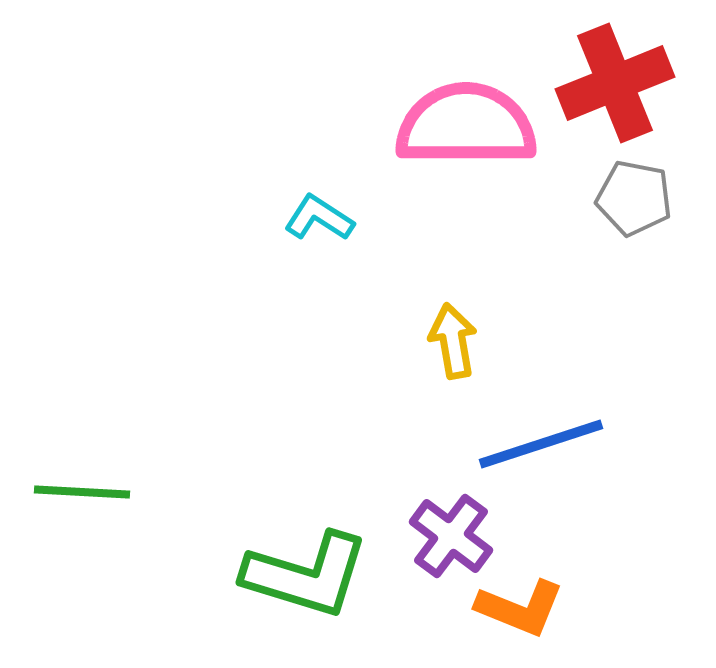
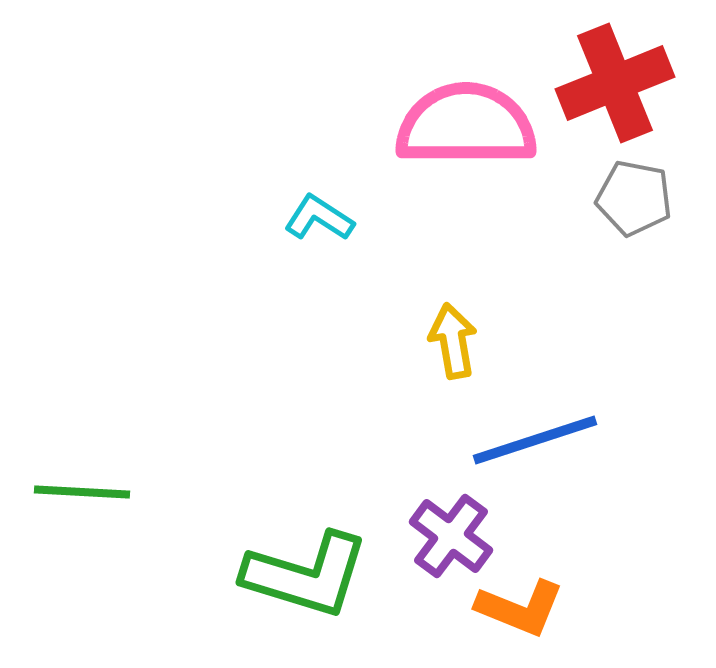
blue line: moved 6 px left, 4 px up
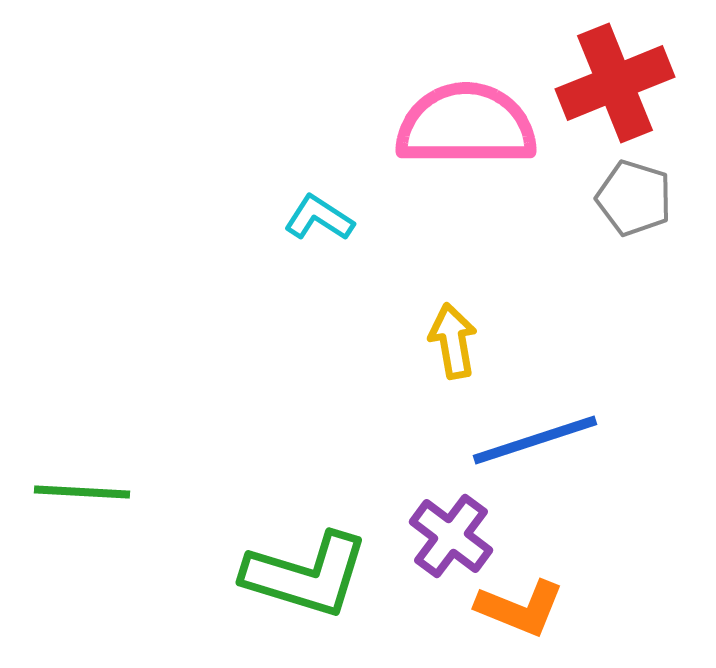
gray pentagon: rotated 6 degrees clockwise
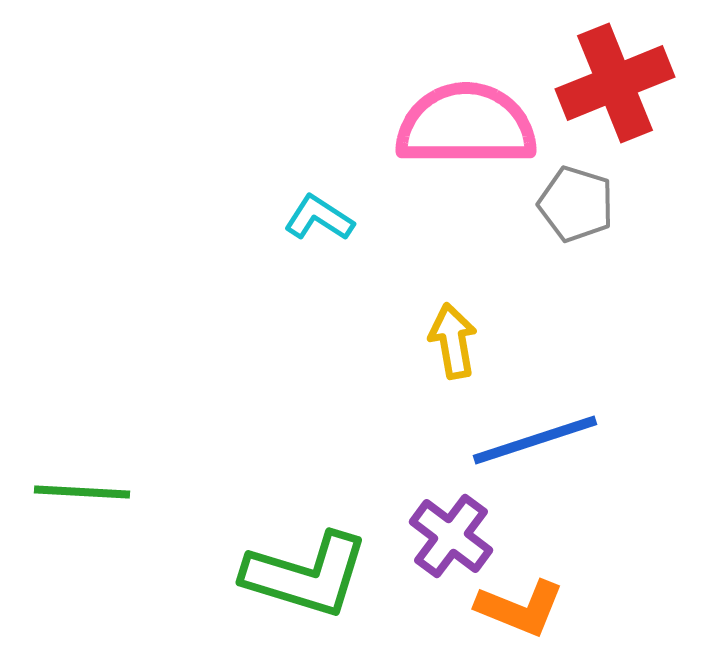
gray pentagon: moved 58 px left, 6 px down
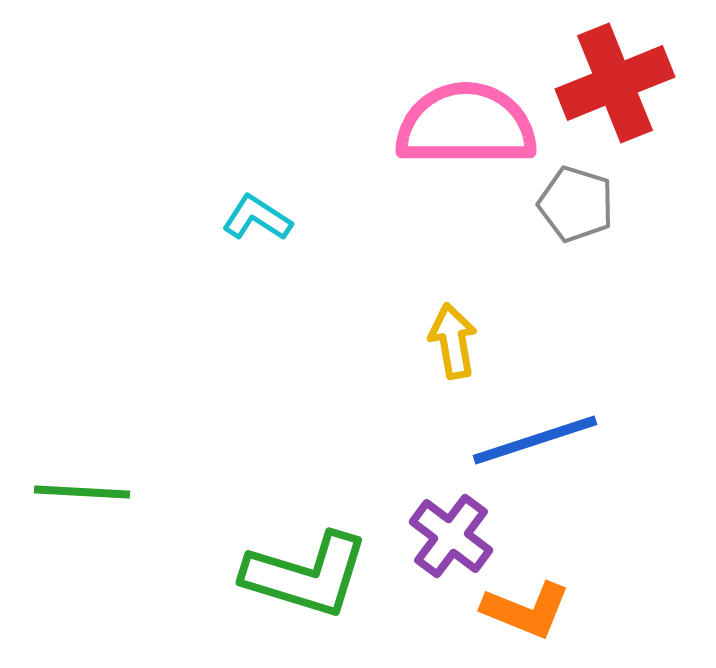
cyan L-shape: moved 62 px left
orange L-shape: moved 6 px right, 2 px down
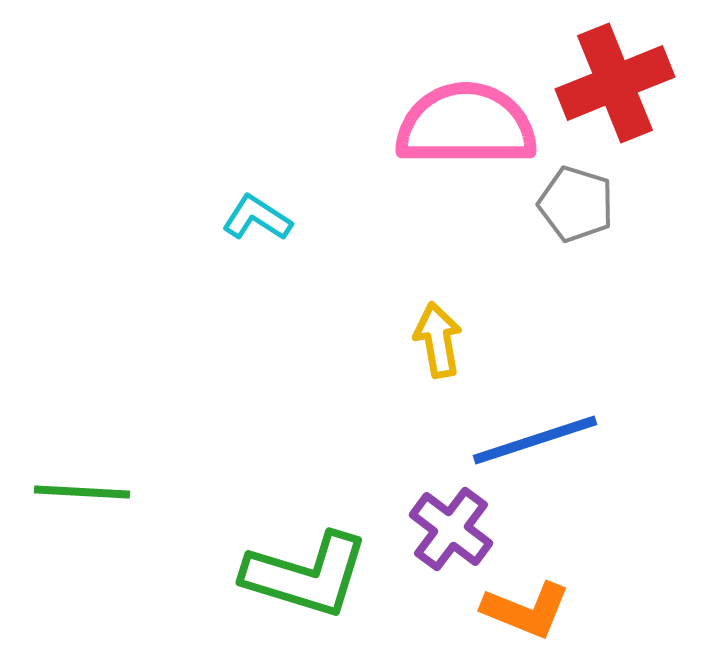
yellow arrow: moved 15 px left, 1 px up
purple cross: moved 7 px up
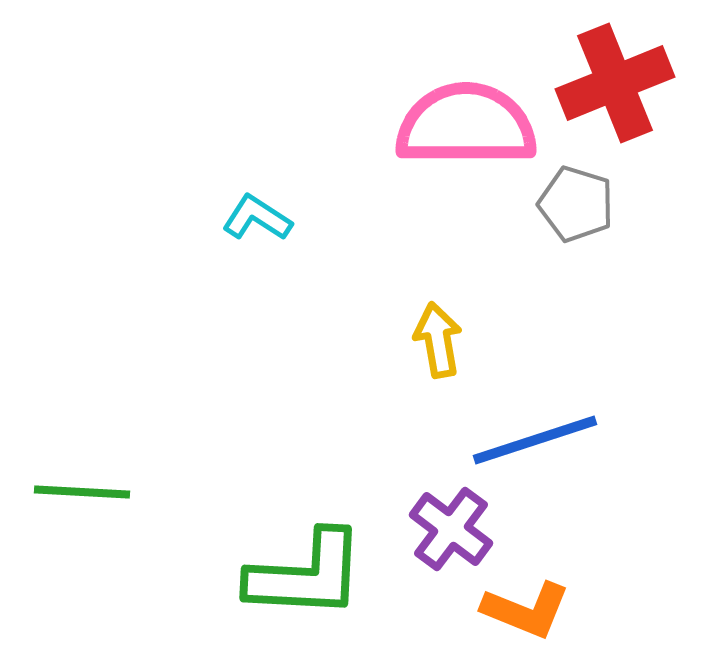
green L-shape: rotated 14 degrees counterclockwise
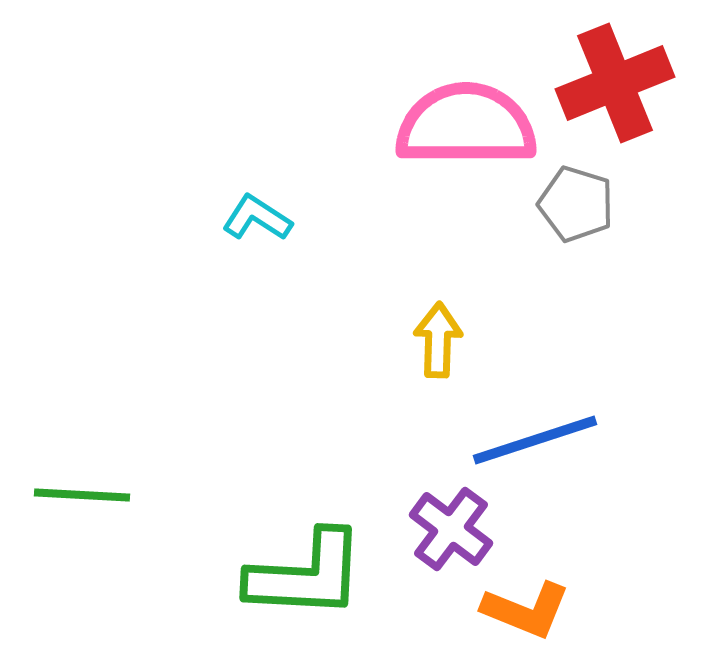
yellow arrow: rotated 12 degrees clockwise
green line: moved 3 px down
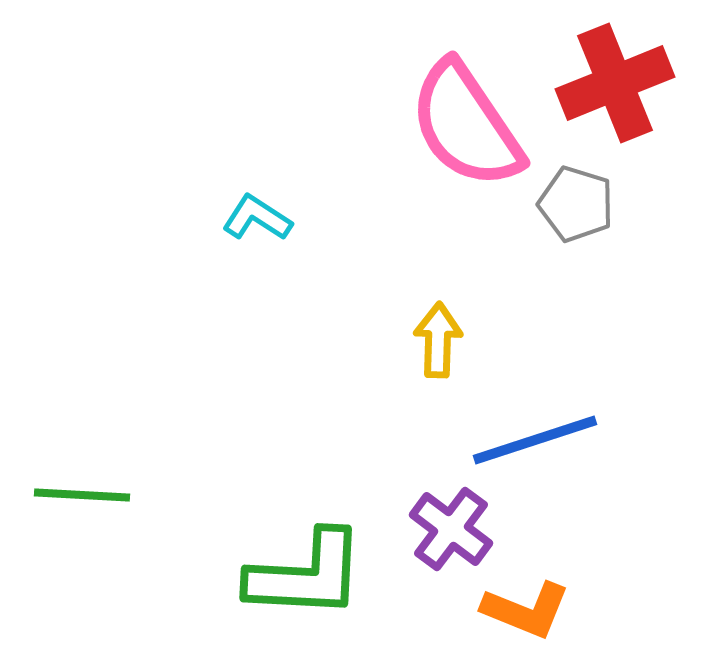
pink semicircle: rotated 124 degrees counterclockwise
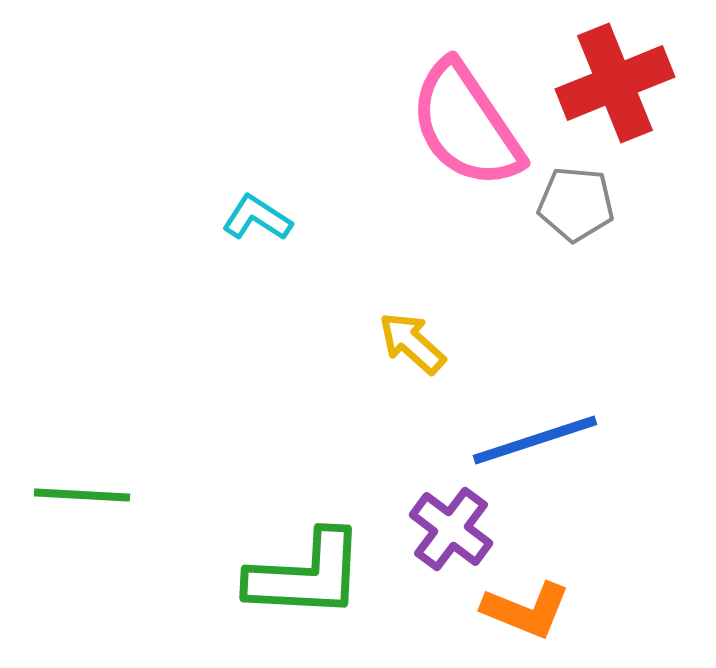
gray pentagon: rotated 12 degrees counterclockwise
yellow arrow: moved 26 px left, 3 px down; rotated 50 degrees counterclockwise
